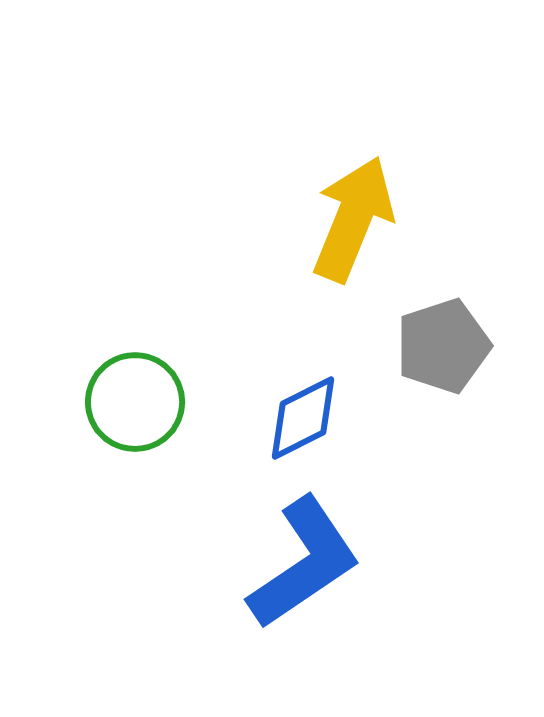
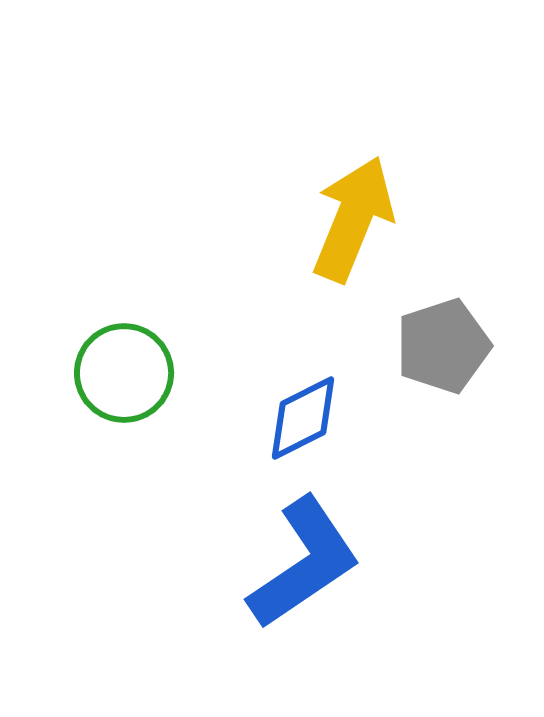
green circle: moved 11 px left, 29 px up
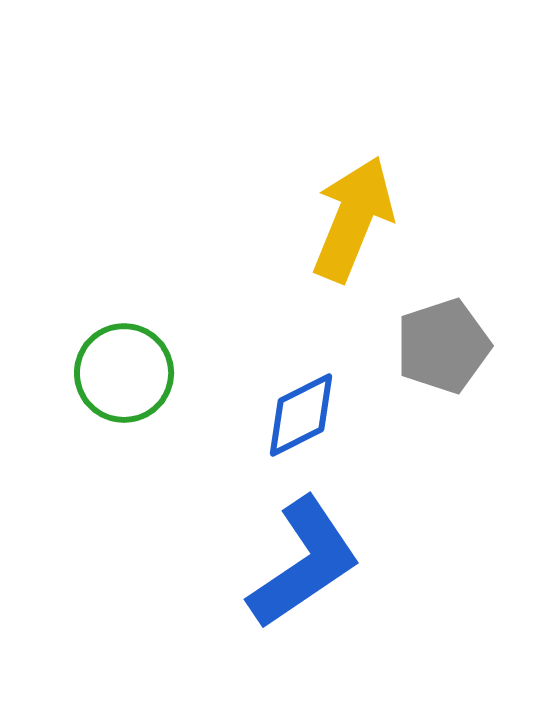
blue diamond: moved 2 px left, 3 px up
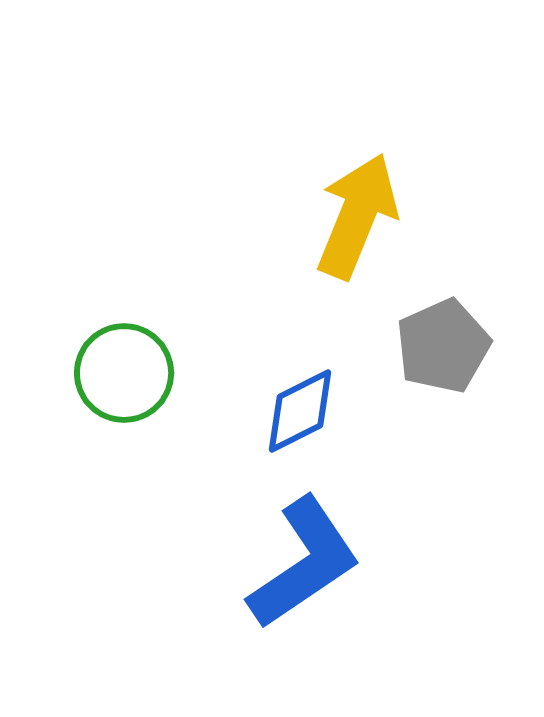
yellow arrow: moved 4 px right, 3 px up
gray pentagon: rotated 6 degrees counterclockwise
blue diamond: moved 1 px left, 4 px up
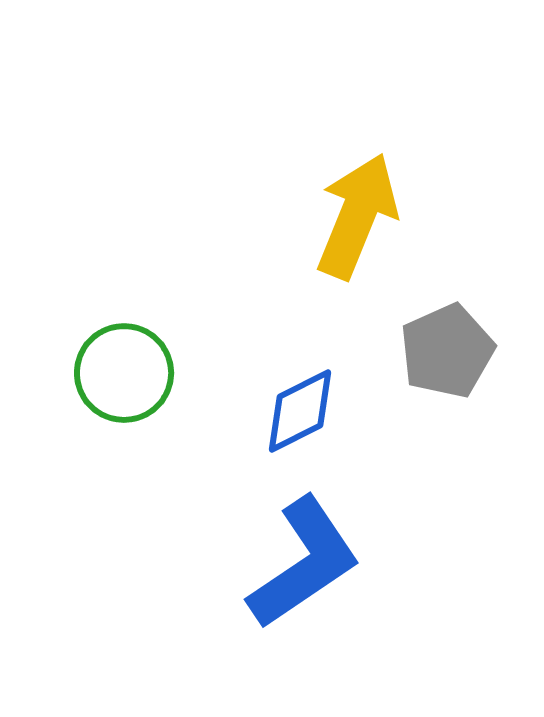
gray pentagon: moved 4 px right, 5 px down
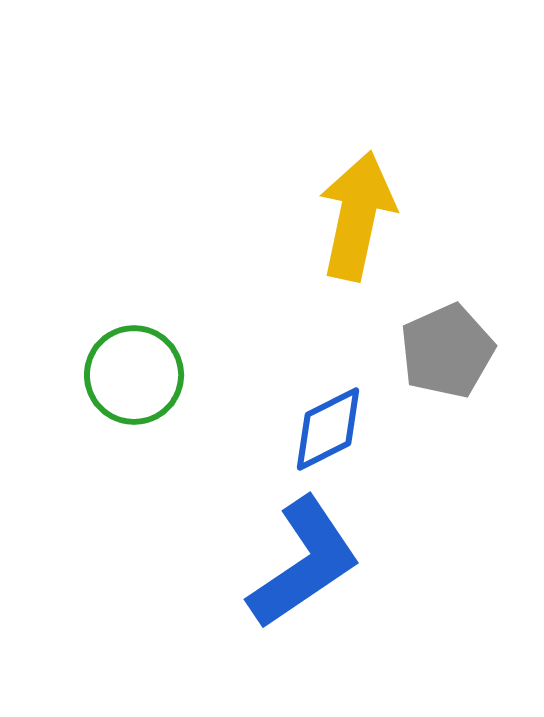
yellow arrow: rotated 10 degrees counterclockwise
green circle: moved 10 px right, 2 px down
blue diamond: moved 28 px right, 18 px down
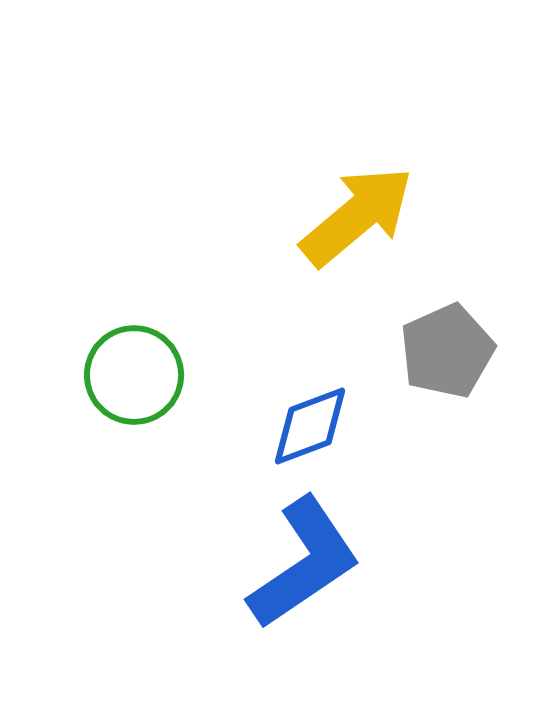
yellow arrow: rotated 38 degrees clockwise
blue diamond: moved 18 px left, 3 px up; rotated 6 degrees clockwise
